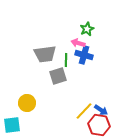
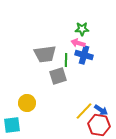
green star: moved 5 px left; rotated 24 degrees clockwise
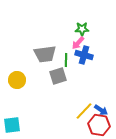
pink arrow: rotated 64 degrees counterclockwise
yellow circle: moved 10 px left, 23 px up
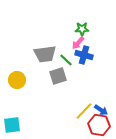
green line: rotated 48 degrees counterclockwise
